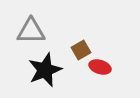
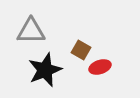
brown square: rotated 30 degrees counterclockwise
red ellipse: rotated 35 degrees counterclockwise
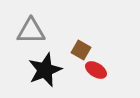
red ellipse: moved 4 px left, 3 px down; rotated 50 degrees clockwise
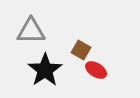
black star: rotated 12 degrees counterclockwise
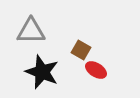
black star: moved 3 px left, 2 px down; rotated 16 degrees counterclockwise
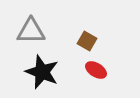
brown square: moved 6 px right, 9 px up
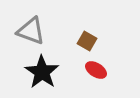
gray triangle: rotated 20 degrees clockwise
black star: rotated 12 degrees clockwise
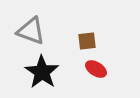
brown square: rotated 36 degrees counterclockwise
red ellipse: moved 1 px up
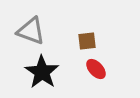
red ellipse: rotated 15 degrees clockwise
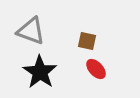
brown square: rotated 18 degrees clockwise
black star: moved 2 px left
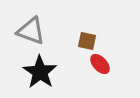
red ellipse: moved 4 px right, 5 px up
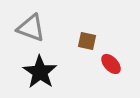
gray triangle: moved 3 px up
red ellipse: moved 11 px right
